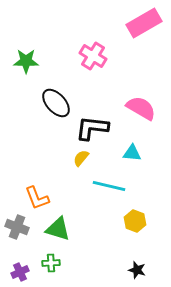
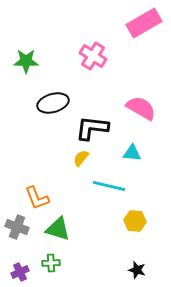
black ellipse: moved 3 px left; rotated 64 degrees counterclockwise
yellow hexagon: rotated 15 degrees counterclockwise
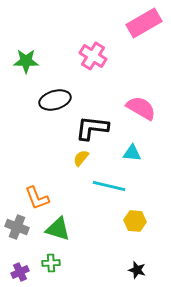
black ellipse: moved 2 px right, 3 px up
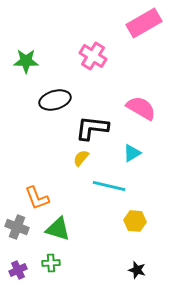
cyan triangle: rotated 36 degrees counterclockwise
purple cross: moved 2 px left, 2 px up
